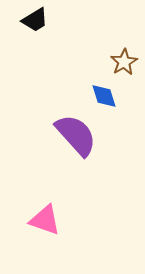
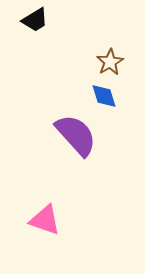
brown star: moved 14 px left
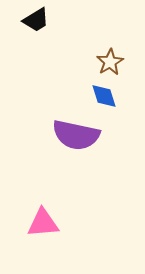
black trapezoid: moved 1 px right
purple semicircle: rotated 144 degrees clockwise
pink triangle: moved 2 px left, 3 px down; rotated 24 degrees counterclockwise
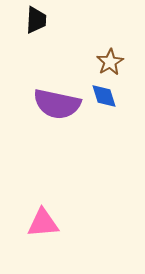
black trapezoid: rotated 56 degrees counterclockwise
purple semicircle: moved 19 px left, 31 px up
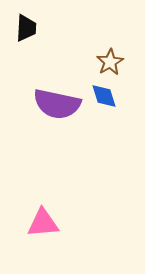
black trapezoid: moved 10 px left, 8 px down
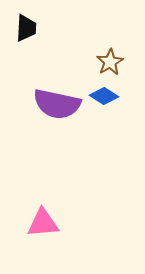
blue diamond: rotated 40 degrees counterclockwise
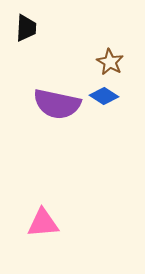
brown star: rotated 12 degrees counterclockwise
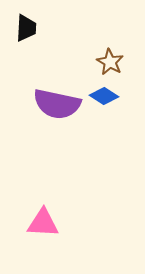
pink triangle: rotated 8 degrees clockwise
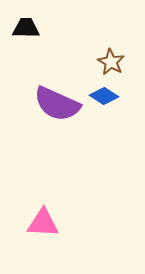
black trapezoid: rotated 92 degrees counterclockwise
brown star: moved 1 px right
purple semicircle: rotated 12 degrees clockwise
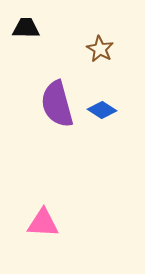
brown star: moved 11 px left, 13 px up
blue diamond: moved 2 px left, 14 px down
purple semicircle: rotated 51 degrees clockwise
